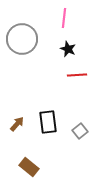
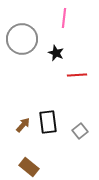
black star: moved 12 px left, 4 px down
brown arrow: moved 6 px right, 1 px down
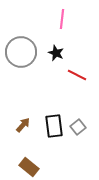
pink line: moved 2 px left, 1 px down
gray circle: moved 1 px left, 13 px down
red line: rotated 30 degrees clockwise
black rectangle: moved 6 px right, 4 px down
gray square: moved 2 px left, 4 px up
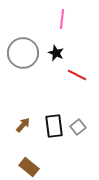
gray circle: moved 2 px right, 1 px down
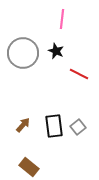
black star: moved 2 px up
red line: moved 2 px right, 1 px up
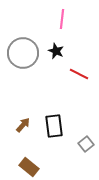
gray square: moved 8 px right, 17 px down
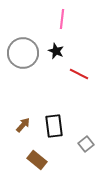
brown rectangle: moved 8 px right, 7 px up
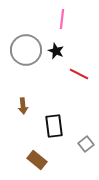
gray circle: moved 3 px right, 3 px up
brown arrow: moved 19 px up; rotated 133 degrees clockwise
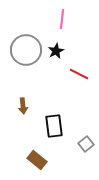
black star: rotated 21 degrees clockwise
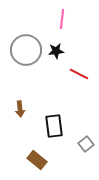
black star: rotated 21 degrees clockwise
brown arrow: moved 3 px left, 3 px down
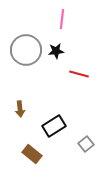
red line: rotated 12 degrees counterclockwise
black rectangle: rotated 65 degrees clockwise
brown rectangle: moved 5 px left, 6 px up
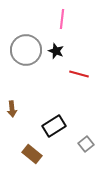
black star: rotated 28 degrees clockwise
brown arrow: moved 8 px left
